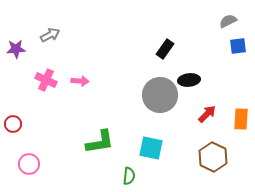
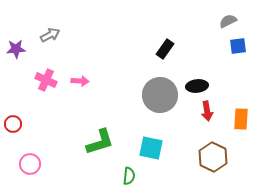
black ellipse: moved 8 px right, 6 px down
red arrow: moved 3 px up; rotated 126 degrees clockwise
green L-shape: rotated 8 degrees counterclockwise
pink circle: moved 1 px right
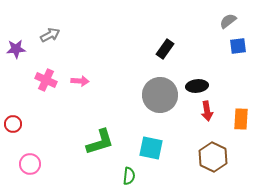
gray semicircle: rotated 12 degrees counterclockwise
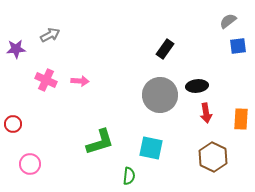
red arrow: moved 1 px left, 2 px down
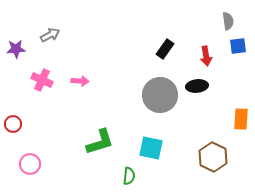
gray semicircle: rotated 120 degrees clockwise
pink cross: moved 4 px left
red arrow: moved 57 px up
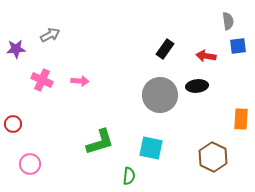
red arrow: rotated 108 degrees clockwise
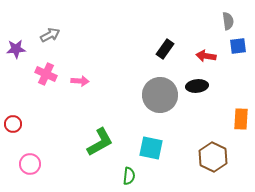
pink cross: moved 4 px right, 6 px up
green L-shape: rotated 12 degrees counterclockwise
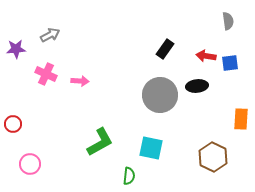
blue square: moved 8 px left, 17 px down
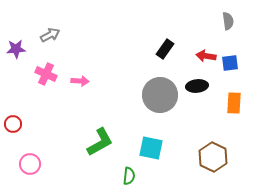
orange rectangle: moved 7 px left, 16 px up
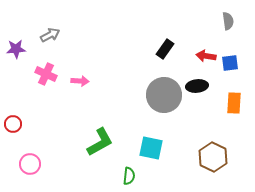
gray circle: moved 4 px right
